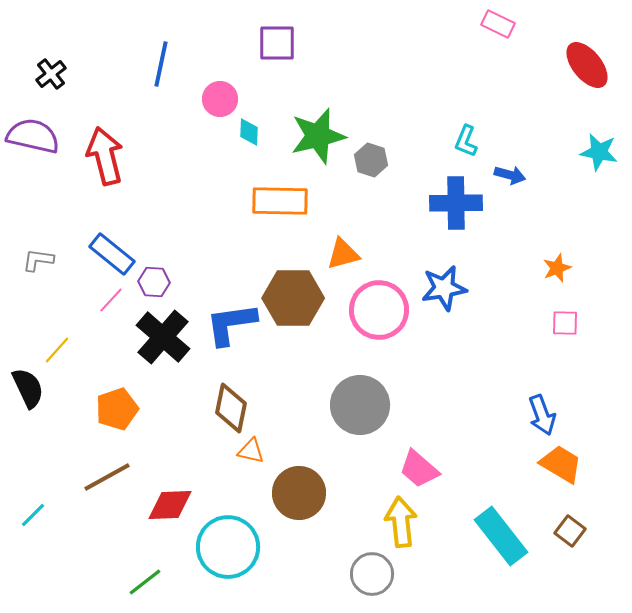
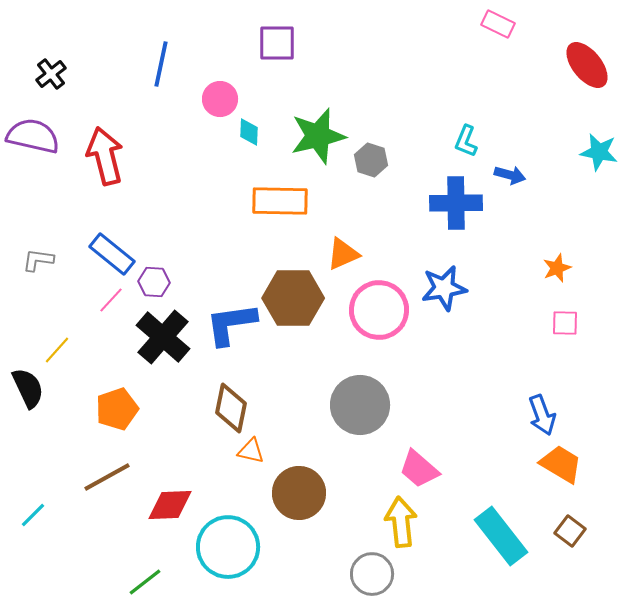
orange triangle at (343, 254): rotated 9 degrees counterclockwise
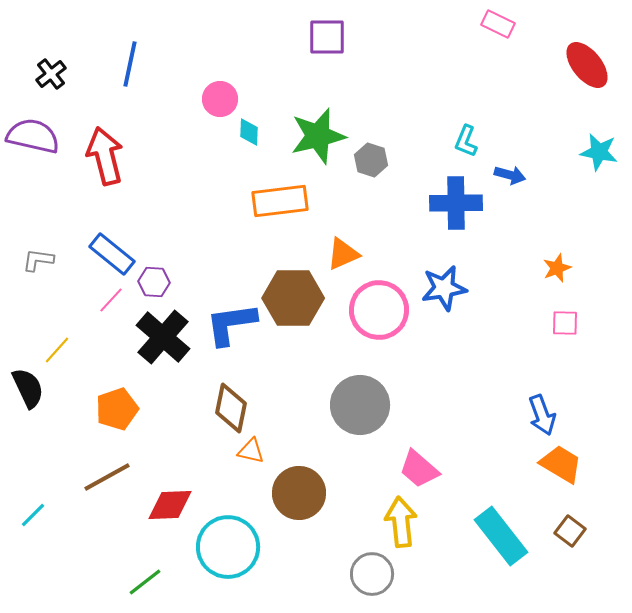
purple square at (277, 43): moved 50 px right, 6 px up
blue line at (161, 64): moved 31 px left
orange rectangle at (280, 201): rotated 8 degrees counterclockwise
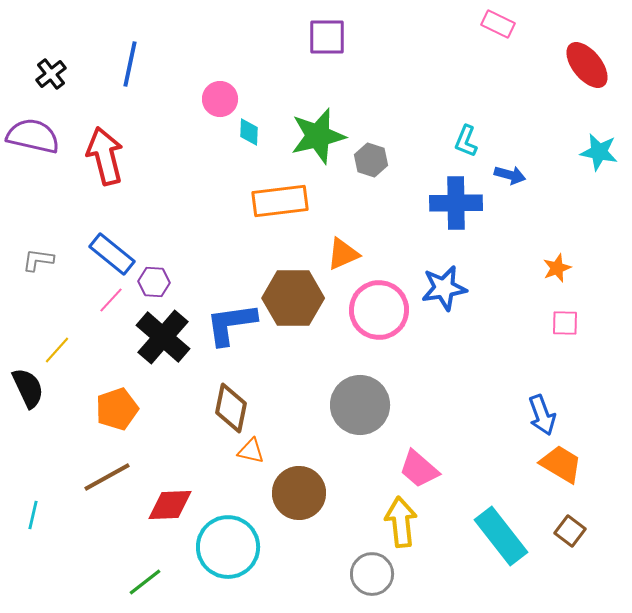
cyan line at (33, 515): rotated 32 degrees counterclockwise
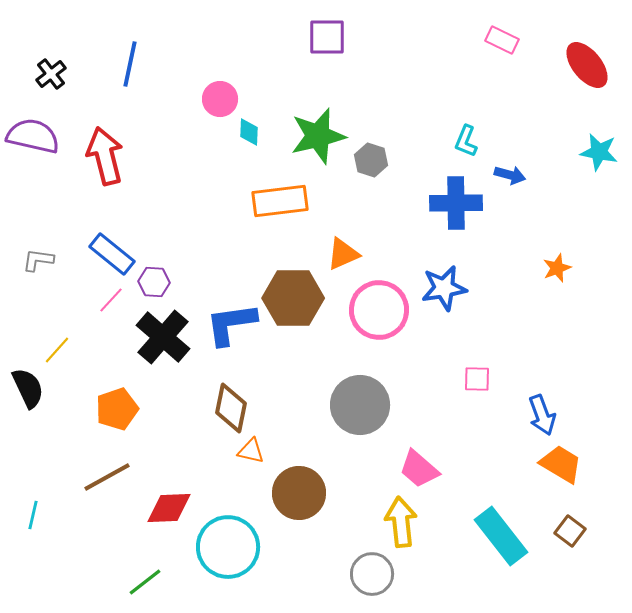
pink rectangle at (498, 24): moved 4 px right, 16 px down
pink square at (565, 323): moved 88 px left, 56 px down
red diamond at (170, 505): moved 1 px left, 3 px down
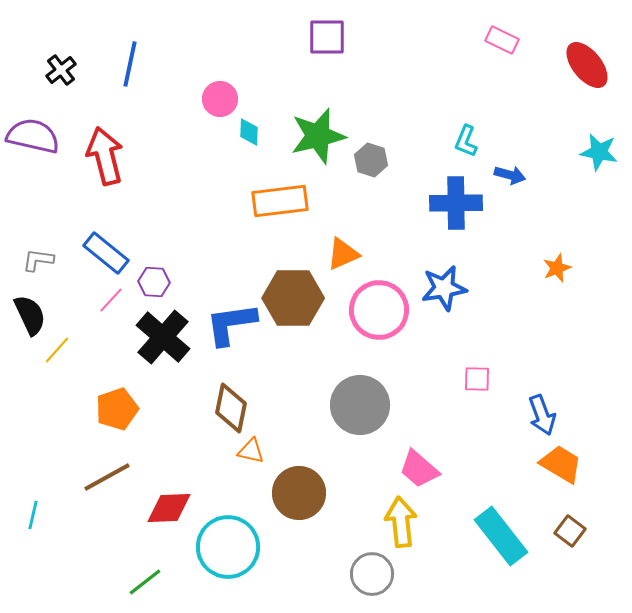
black cross at (51, 74): moved 10 px right, 4 px up
blue rectangle at (112, 254): moved 6 px left, 1 px up
black semicircle at (28, 388): moved 2 px right, 73 px up
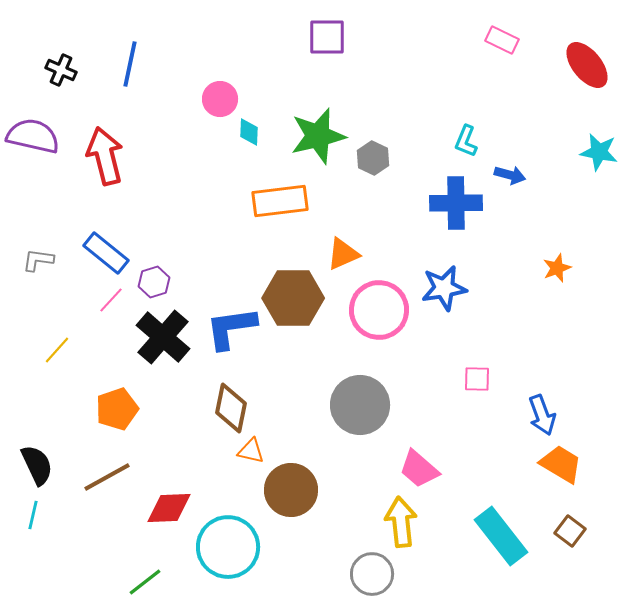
black cross at (61, 70): rotated 28 degrees counterclockwise
gray hexagon at (371, 160): moved 2 px right, 2 px up; rotated 8 degrees clockwise
purple hexagon at (154, 282): rotated 20 degrees counterclockwise
black semicircle at (30, 315): moved 7 px right, 150 px down
blue L-shape at (231, 324): moved 4 px down
brown circle at (299, 493): moved 8 px left, 3 px up
